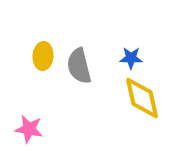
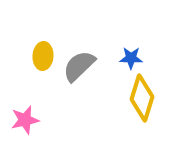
gray semicircle: rotated 60 degrees clockwise
yellow diamond: rotated 30 degrees clockwise
pink star: moved 4 px left, 9 px up; rotated 24 degrees counterclockwise
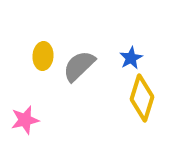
blue star: rotated 30 degrees counterclockwise
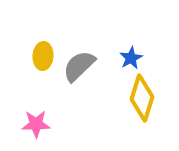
pink star: moved 11 px right, 4 px down; rotated 12 degrees clockwise
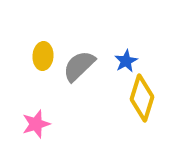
blue star: moved 5 px left, 3 px down
pink star: rotated 16 degrees counterclockwise
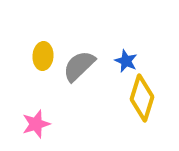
blue star: rotated 20 degrees counterclockwise
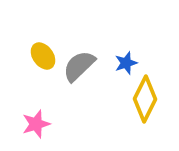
yellow ellipse: rotated 40 degrees counterclockwise
blue star: moved 2 px down; rotated 30 degrees clockwise
yellow diamond: moved 3 px right, 1 px down; rotated 9 degrees clockwise
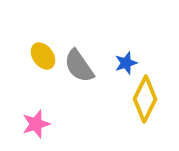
gray semicircle: rotated 81 degrees counterclockwise
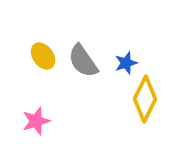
gray semicircle: moved 4 px right, 5 px up
pink star: moved 3 px up
